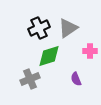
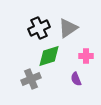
pink cross: moved 4 px left, 5 px down
gray cross: moved 1 px right
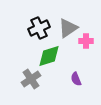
pink cross: moved 15 px up
gray cross: rotated 12 degrees counterclockwise
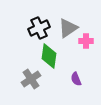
green diamond: rotated 65 degrees counterclockwise
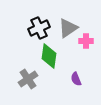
gray cross: moved 3 px left
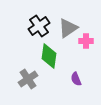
black cross: moved 2 px up; rotated 10 degrees counterclockwise
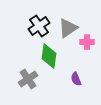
pink cross: moved 1 px right, 1 px down
